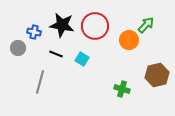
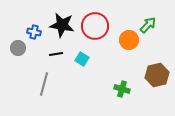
green arrow: moved 2 px right
black line: rotated 32 degrees counterclockwise
gray line: moved 4 px right, 2 px down
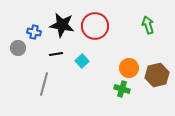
green arrow: rotated 60 degrees counterclockwise
orange circle: moved 28 px down
cyan square: moved 2 px down; rotated 16 degrees clockwise
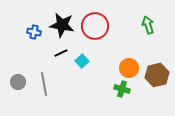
gray circle: moved 34 px down
black line: moved 5 px right, 1 px up; rotated 16 degrees counterclockwise
gray line: rotated 25 degrees counterclockwise
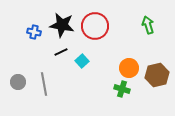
black line: moved 1 px up
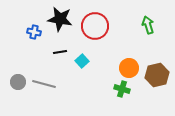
black star: moved 2 px left, 6 px up
black line: moved 1 px left; rotated 16 degrees clockwise
gray line: rotated 65 degrees counterclockwise
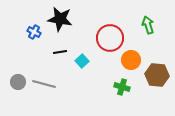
red circle: moved 15 px right, 12 px down
blue cross: rotated 16 degrees clockwise
orange circle: moved 2 px right, 8 px up
brown hexagon: rotated 20 degrees clockwise
green cross: moved 2 px up
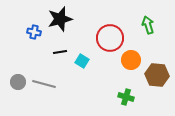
black star: rotated 25 degrees counterclockwise
blue cross: rotated 16 degrees counterclockwise
cyan square: rotated 16 degrees counterclockwise
green cross: moved 4 px right, 10 px down
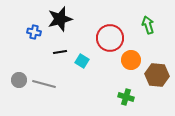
gray circle: moved 1 px right, 2 px up
